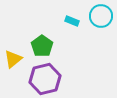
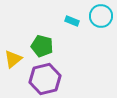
green pentagon: rotated 20 degrees counterclockwise
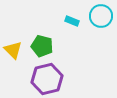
yellow triangle: moved 9 px up; rotated 36 degrees counterclockwise
purple hexagon: moved 2 px right
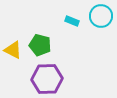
green pentagon: moved 2 px left, 1 px up
yellow triangle: rotated 18 degrees counterclockwise
purple hexagon: rotated 12 degrees clockwise
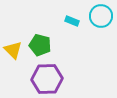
yellow triangle: rotated 18 degrees clockwise
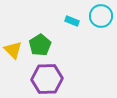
green pentagon: rotated 25 degrees clockwise
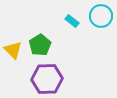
cyan rectangle: rotated 16 degrees clockwise
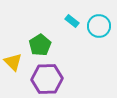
cyan circle: moved 2 px left, 10 px down
yellow triangle: moved 12 px down
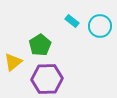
cyan circle: moved 1 px right
yellow triangle: rotated 36 degrees clockwise
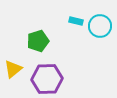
cyan rectangle: moved 4 px right; rotated 24 degrees counterclockwise
green pentagon: moved 2 px left, 4 px up; rotated 15 degrees clockwise
yellow triangle: moved 7 px down
